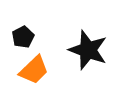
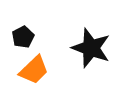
black star: moved 3 px right, 2 px up
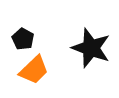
black pentagon: moved 2 px down; rotated 15 degrees counterclockwise
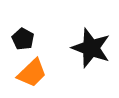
orange trapezoid: moved 2 px left, 3 px down
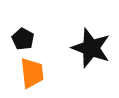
orange trapezoid: rotated 52 degrees counterclockwise
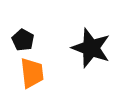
black pentagon: moved 1 px down
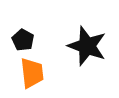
black star: moved 4 px left, 2 px up
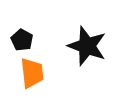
black pentagon: moved 1 px left
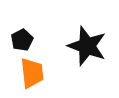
black pentagon: rotated 15 degrees clockwise
